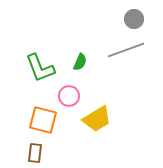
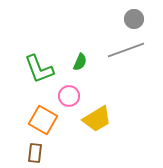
green L-shape: moved 1 px left, 1 px down
orange square: rotated 16 degrees clockwise
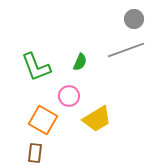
green L-shape: moved 3 px left, 2 px up
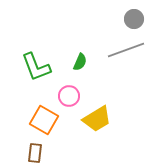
orange square: moved 1 px right
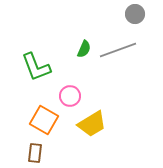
gray circle: moved 1 px right, 5 px up
gray line: moved 8 px left
green semicircle: moved 4 px right, 13 px up
pink circle: moved 1 px right
yellow trapezoid: moved 5 px left, 5 px down
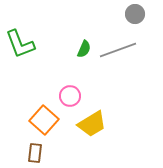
green L-shape: moved 16 px left, 23 px up
orange square: rotated 12 degrees clockwise
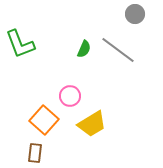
gray line: rotated 57 degrees clockwise
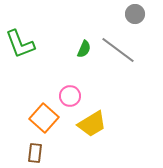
orange square: moved 2 px up
